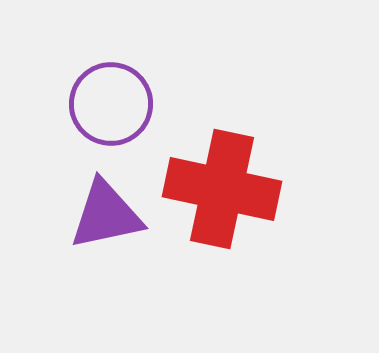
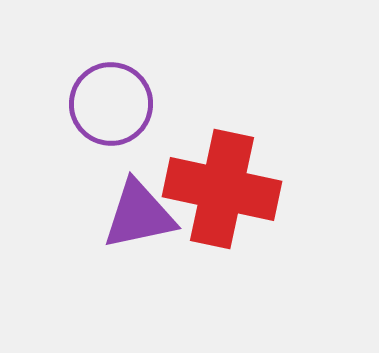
purple triangle: moved 33 px right
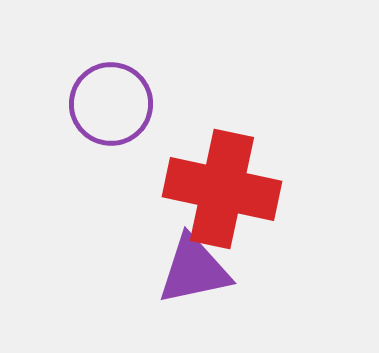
purple triangle: moved 55 px right, 55 px down
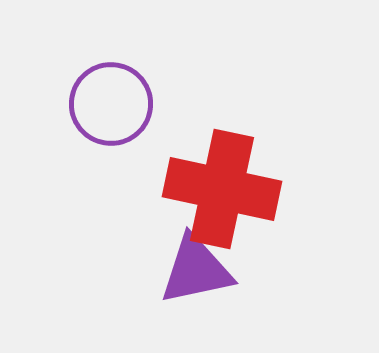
purple triangle: moved 2 px right
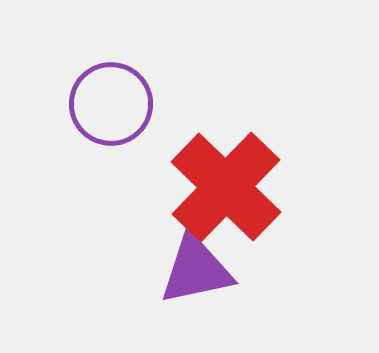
red cross: moved 4 px right, 2 px up; rotated 32 degrees clockwise
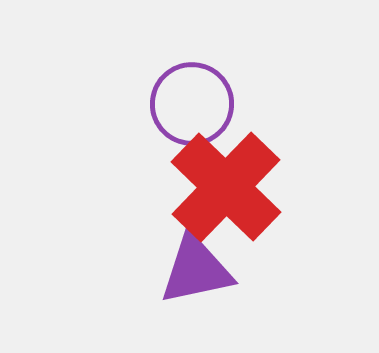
purple circle: moved 81 px right
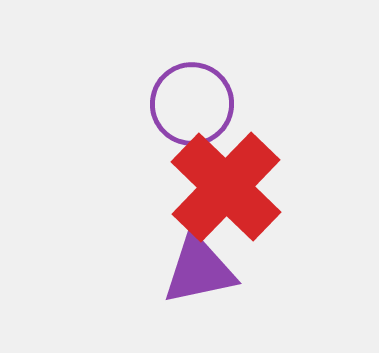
purple triangle: moved 3 px right
